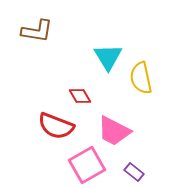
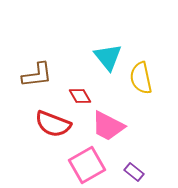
brown L-shape: moved 44 px down; rotated 16 degrees counterclockwise
cyan triangle: rotated 8 degrees counterclockwise
red semicircle: moved 3 px left, 2 px up
pink trapezoid: moved 6 px left, 5 px up
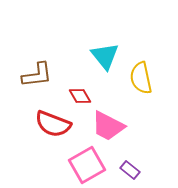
cyan triangle: moved 3 px left, 1 px up
purple rectangle: moved 4 px left, 2 px up
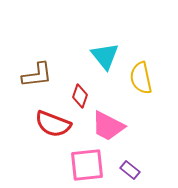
red diamond: rotated 50 degrees clockwise
pink square: rotated 24 degrees clockwise
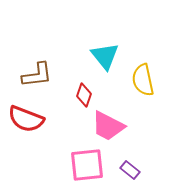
yellow semicircle: moved 2 px right, 2 px down
red diamond: moved 4 px right, 1 px up
red semicircle: moved 27 px left, 5 px up
